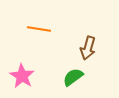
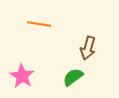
orange line: moved 5 px up
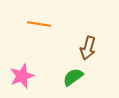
pink star: rotated 20 degrees clockwise
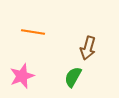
orange line: moved 6 px left, 8 px down
green semicircle: rotated 25 degrees counterclockwise
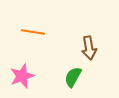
brown arrow: moved 1 px right; rotated 25 degrees counterclockwise
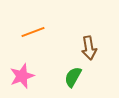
orange line: rotated 30 degrees counterclockwise
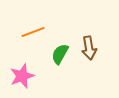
green semicircle: moved 13 px left, 23 px up
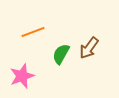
brown arrow: rotated 45 degrees clockwise
green semicircle: moved 1 px right
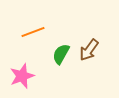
brown arrow: moved 2 px down
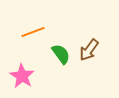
green semicircle: rotated 115 degrees clockwise
pink star: rotated 20 degrees counterclockwise
